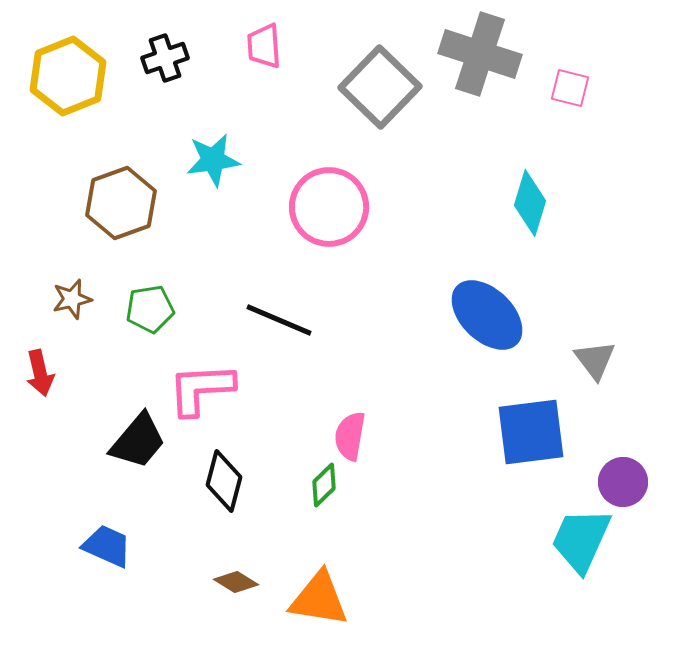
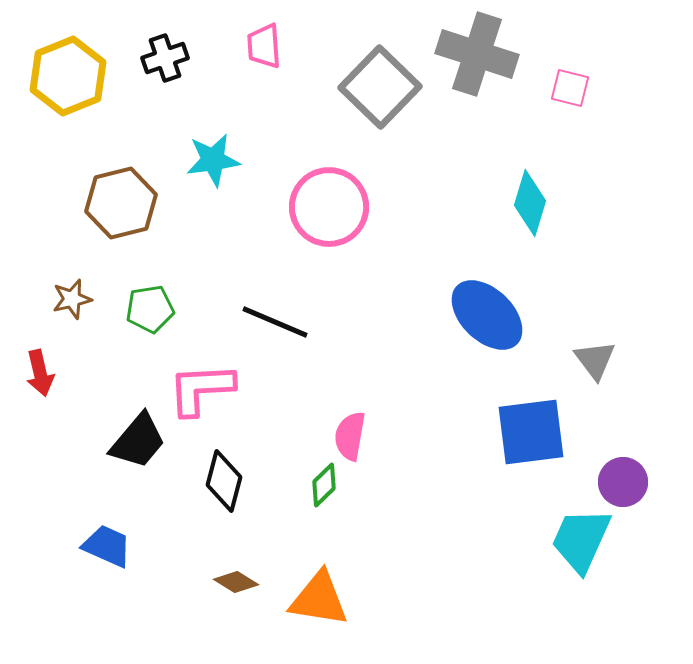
gray cross: moved 3 px left
brown hexagon: rotated 6 degrees clockwise
black line: moved 4 px left, 2 px down
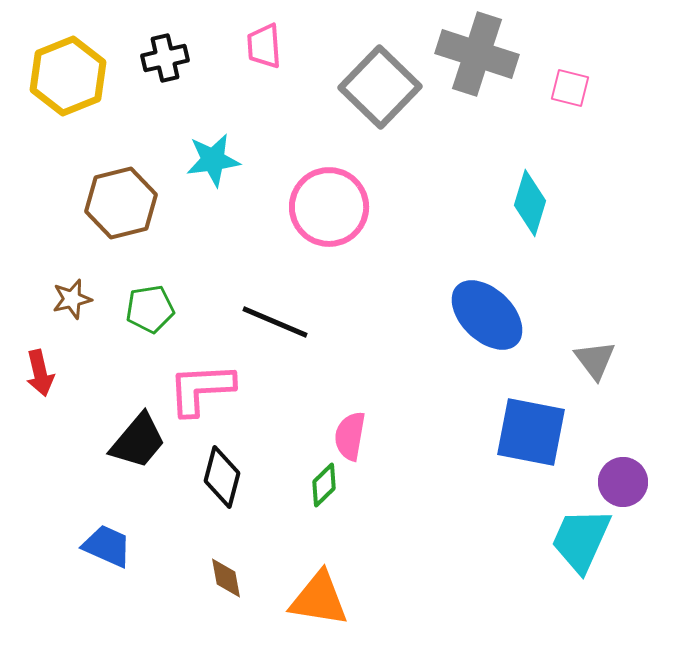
black cross: rotated 6 degrees clockwise
blue square: rotated 18 degrees clockwise
black diamond: moved 2 px left, 4 px up
brown diamond: moved 10 px left, 4 px up; rotated 48 degrees clockwise
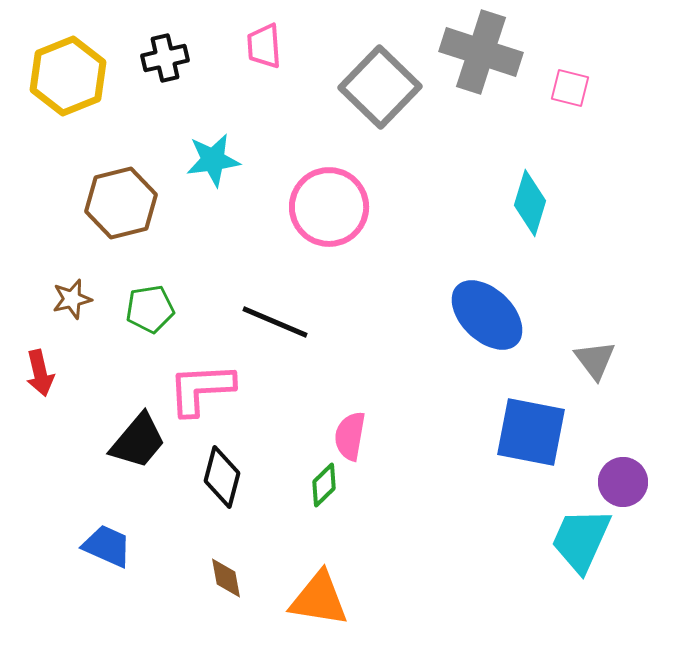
gray cross: moved 4 px right, 2 px up
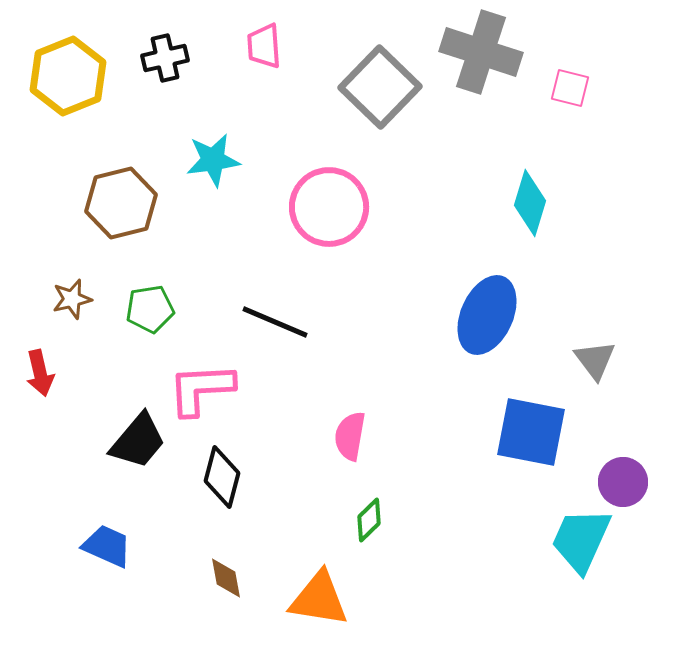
blue ellipse: rotated 70 degrees clockwise
green diamond: moved 45 px right, 35 px down
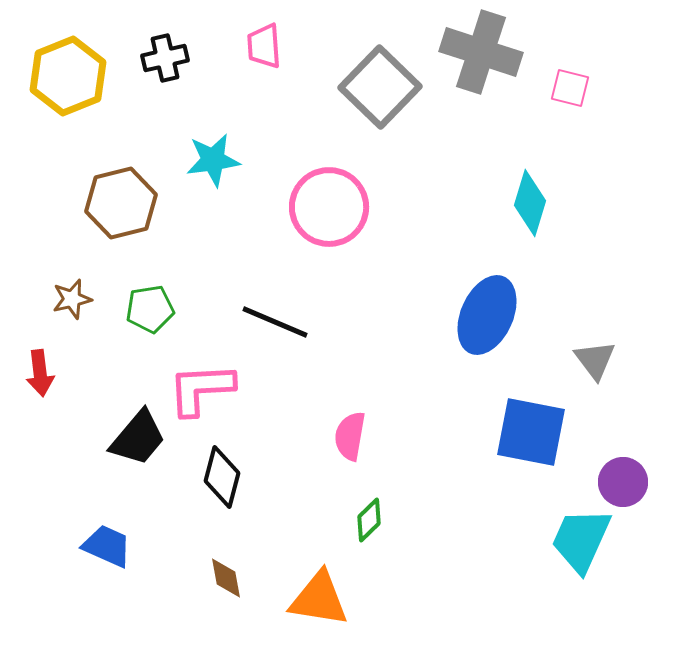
red arrow: rotated 6 degrees clockwise
black trapezoid: moved 3 px up
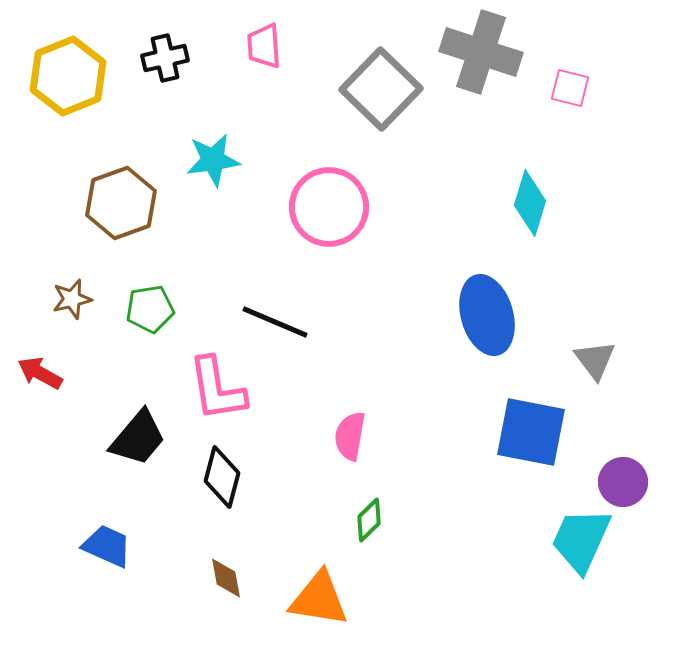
gray square: moved 1 px right, 2 px down
brown hexagon: rotated 6 degrees counterclockwise
blue ellipse: rotated 40 degrees counterclockwise
red arrow: rotated 126 degrees clockwise
pink L-shape: moved 16 px right; rotated 96 degrees counterclockwise
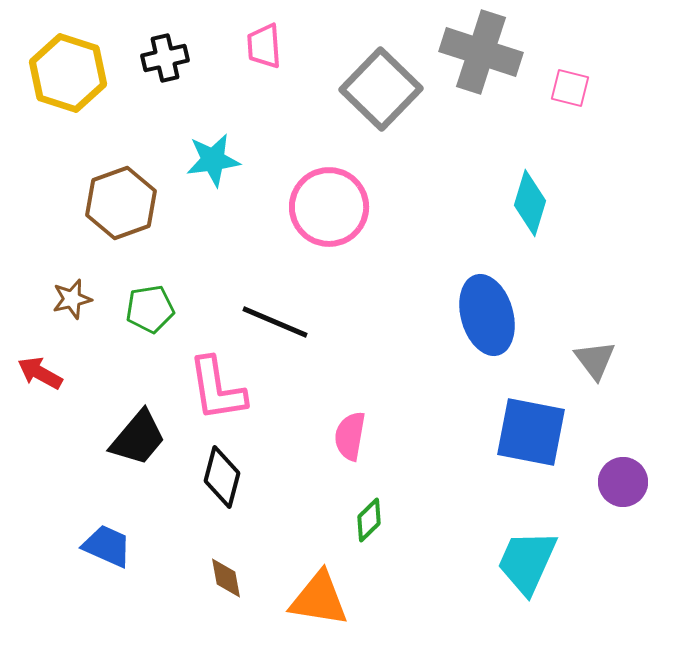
yellow hexagon: moved 3 px up; rotated 20 degrees counterclockwise
cyan trapezoid: moved 54 px left, 22 px down
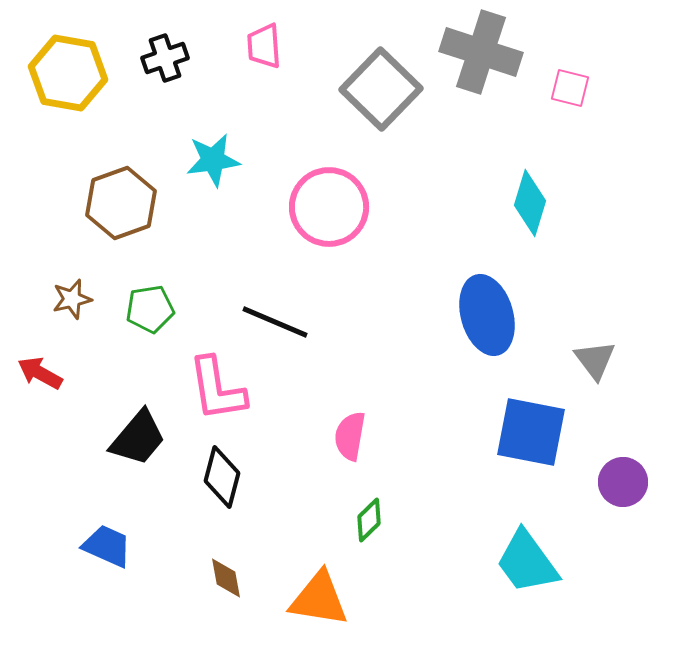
black cross: rotated 6 degrees counterclockwise
yellow hexagon: rotated 8 degrees counterclockwise
cyan trapezoid: rotated 60 degrees counterclockwise
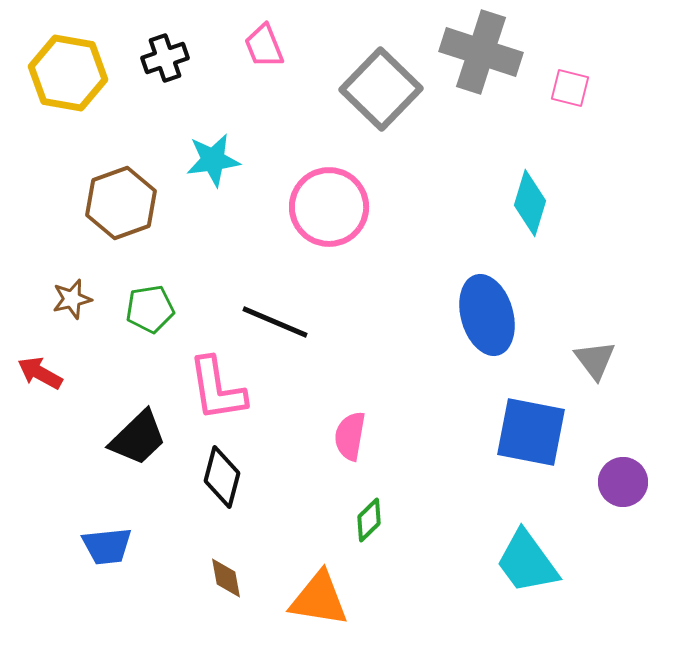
pink trapezoid: rotated 18 degrees counterclockwise
black trapezoid: rotated 6 degrees clockwise
blue trapezoid: rotated 150 degrees clockwise
